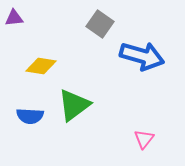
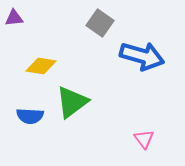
gray square: moved 1 px up
green triangle: moved 2 px left, 3 px up
pink triangle: rotated 15 degrees counterclockwise
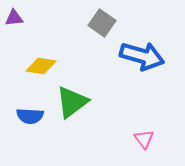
gray square: moved 2 px right
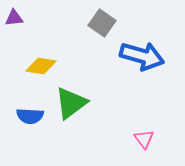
green triangle: moved 1 px left, 1 px down
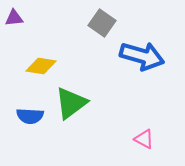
pink triangle: rotated 25 degrees counterclockwise
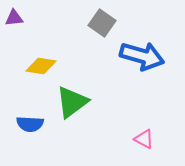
green triangle: moved 1 px right, 1 px up
blue semicircle: moved 8 px down
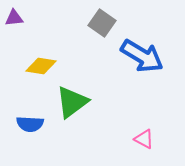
blue arrow: rotated 15 degrees clockwise
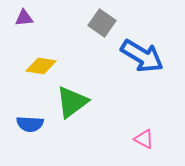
purple triangle: moved 10 px right
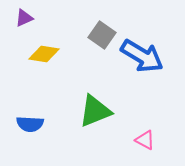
purple triangle: rotated 18 degrees counterclockwise
gray square: moved 12 px down
yellow diamond: moved 3 px right, 12 px up
green triangle: moved 23 px right, 9 px down; rotated 15 degrees clockwise
pink triangle: moved 1 px right, 1 px down
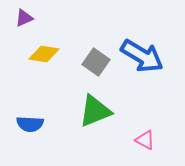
gray square: moved 6 px left, 27 px down
